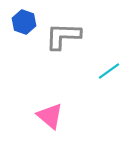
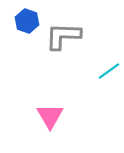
blue hexagon: moved 3 px right, 1 px up
pink triangle: rotated 20 degrees clockwise
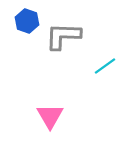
cyan line: moved 4 px left, 5 px up
